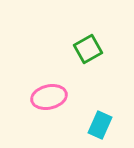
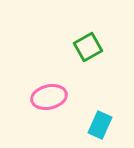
green square: moved 2 px up
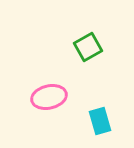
cyan rectangle: moved 4 px up; rotated 40 degrees counterclockwise
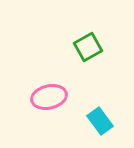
cyan rectangle: rotated 20 degrees counterclockwise
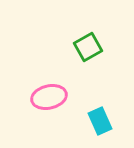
cyan rectangle: rotated 12 degrees clockwise
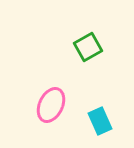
pink ellipse: moved 2 px right, 8 px down; rotated 52 degrees counterclockwise
